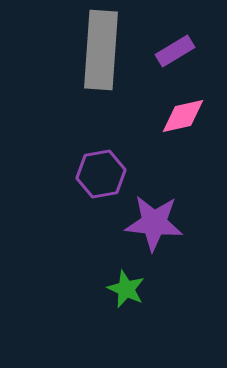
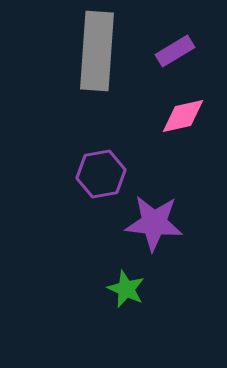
gray rectangle: moved 4 px left, 1 px down
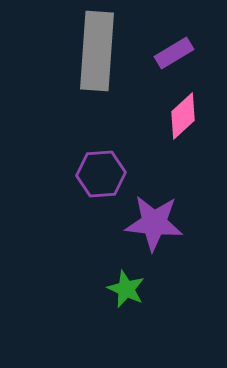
purple rectangle: moved 1 px left, 2 px down
pink diamond: rotated 30 degrees counterclockwise
purple hexagon: rotated 6 degrees clockwise
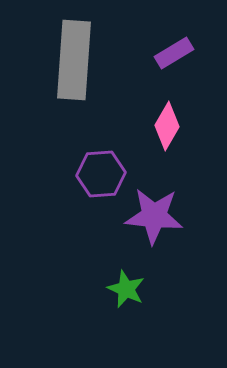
gray rectangle: moved 23 px left, 9 px down
pink diamond: moved 16 px left, 10 px down; rotated 18 degrees counterclockwise
purple star: moved 7 px up
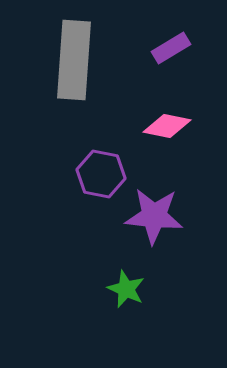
purple rectangle: moved 3 px left, 5 px up
pink diamond: rotated 72 degrees clockwise
purple hexagon: rotated 15 degrees clockwise
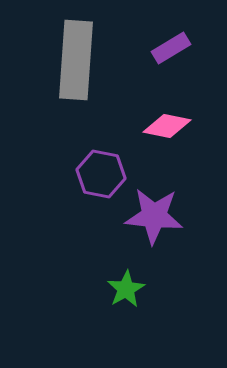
gray rectangle: moved 2 px right
green star: rotated 18 degrees clockwise
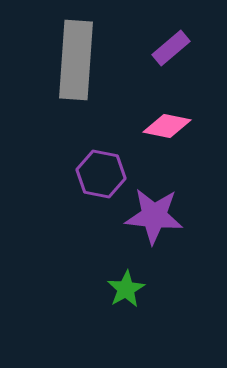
purple rectangle: rotated 9 degrees counterclockwise
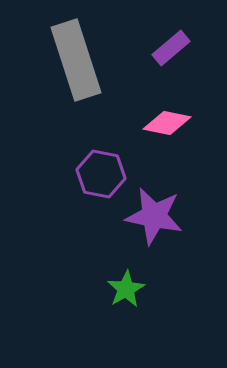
gray rectangle: rotated 22 degrees counterclockwise
pink diamond: moved 3 px up
purple star: rotated 6 degrees clockwise
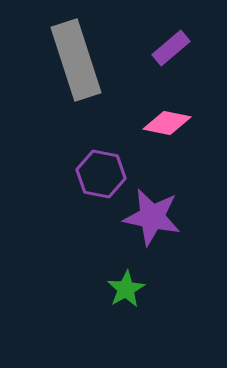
purple star: moved 2 px left, 1 px down
